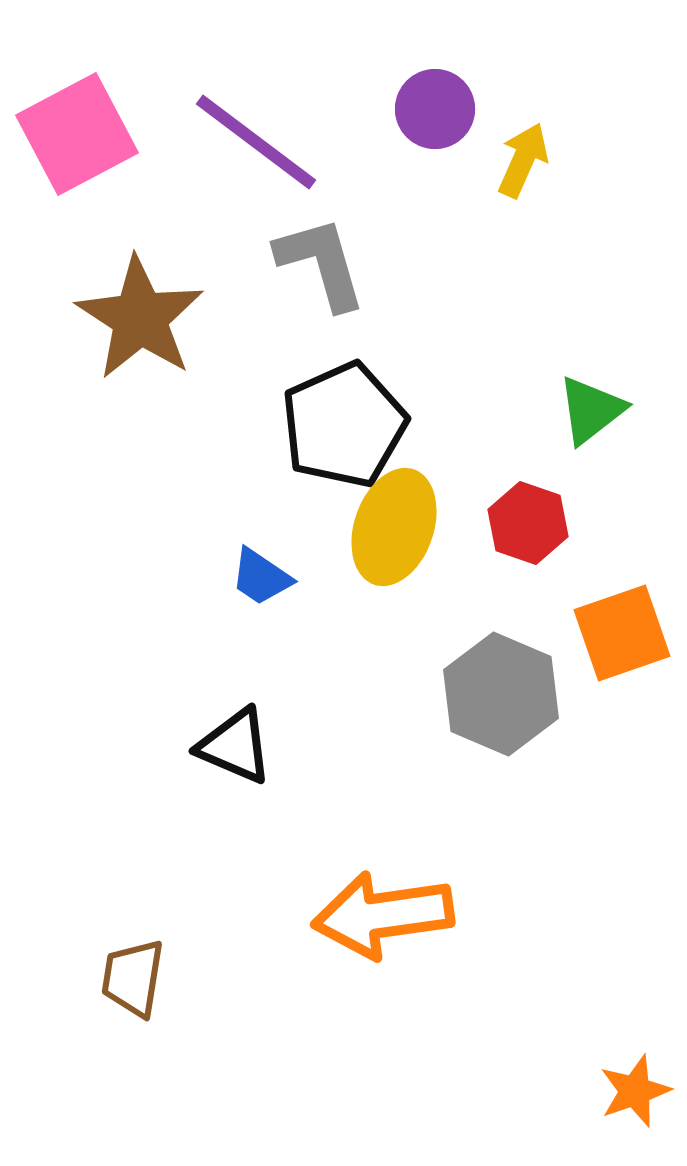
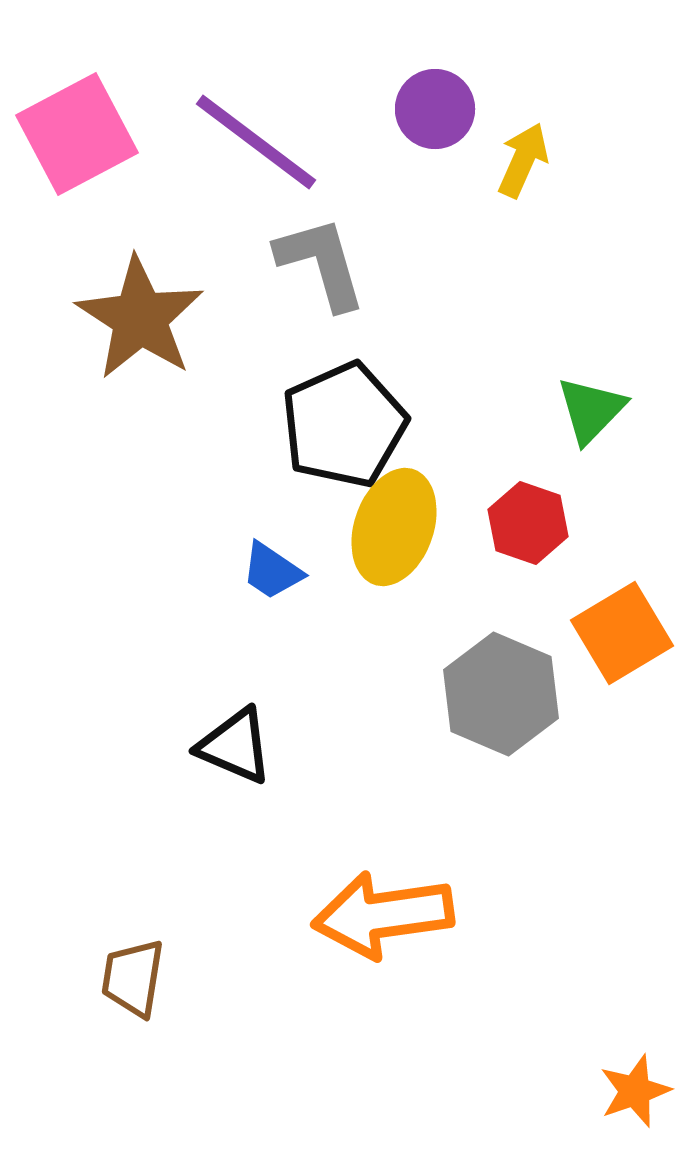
green triangle: rotated 8 degrees counterclockwise
blue trapezoid: moved 11 px right, 6 px up
orange square: rotated 12 degrees counterclockwise
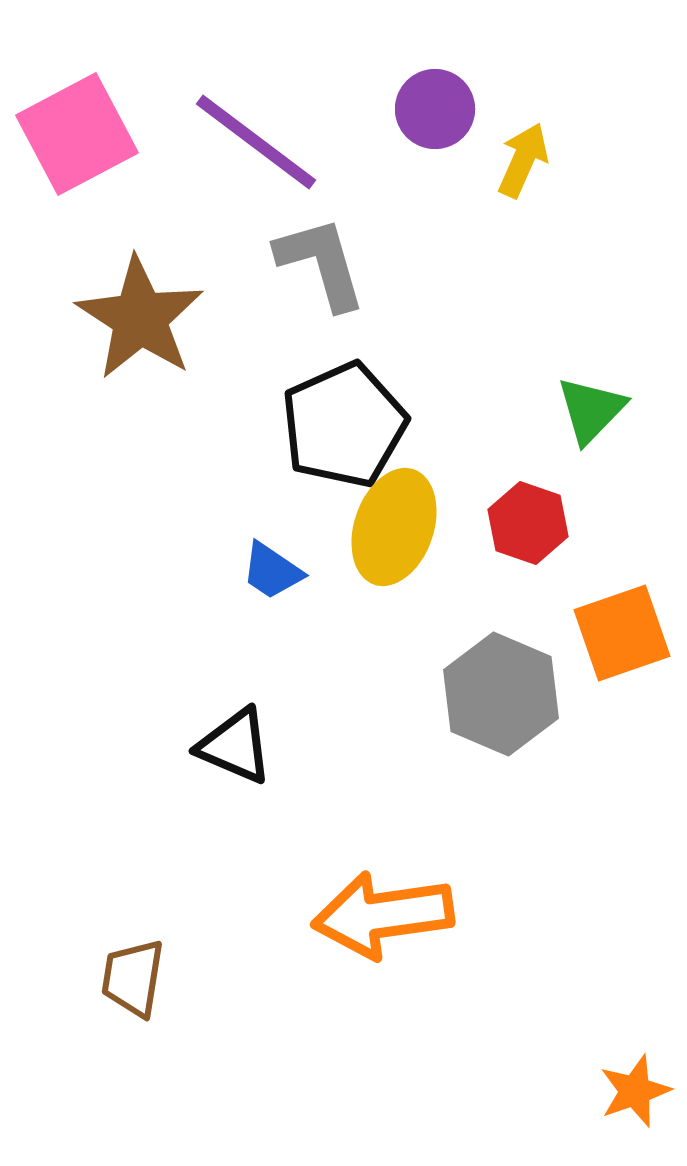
orange square: rotated 12 degrees clockwise
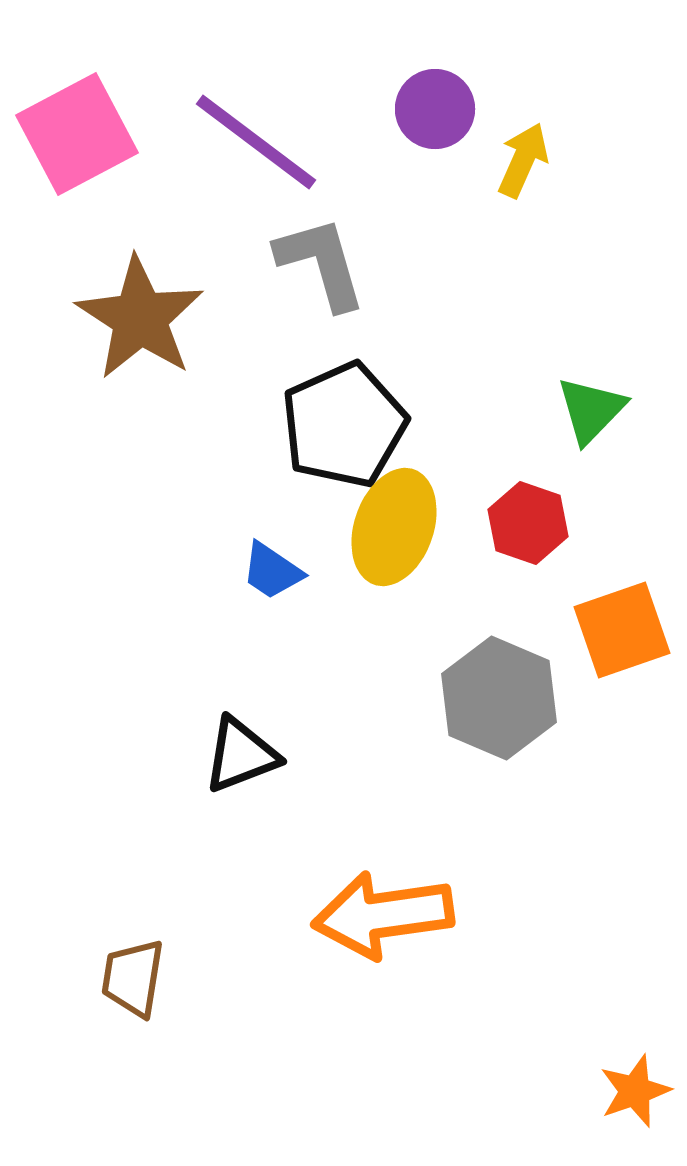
orange square: moved 3 px up
gray hexagon: moved 2 px left, 4 px down
black triangle: moved 6 px right, 9 px down; rotated 44 degrees counterclockwise
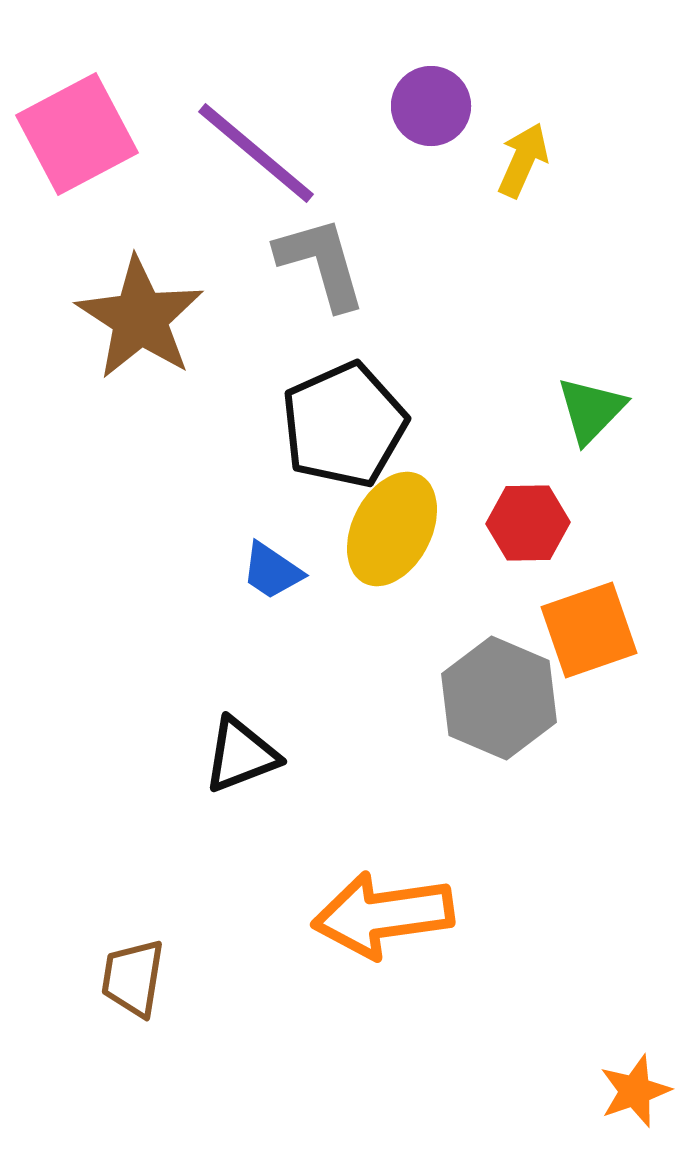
purple circle: moved 4 px left, 3 px up
purple line: moved 11 px down; rotated 3 degrees clockwise
red hexagon: rotated 20 degrees counterclockwise
yellow ellipse: moved 2 px left, 2 px down; rotated 8 degrees clockwise
orange square: moved 33 px left
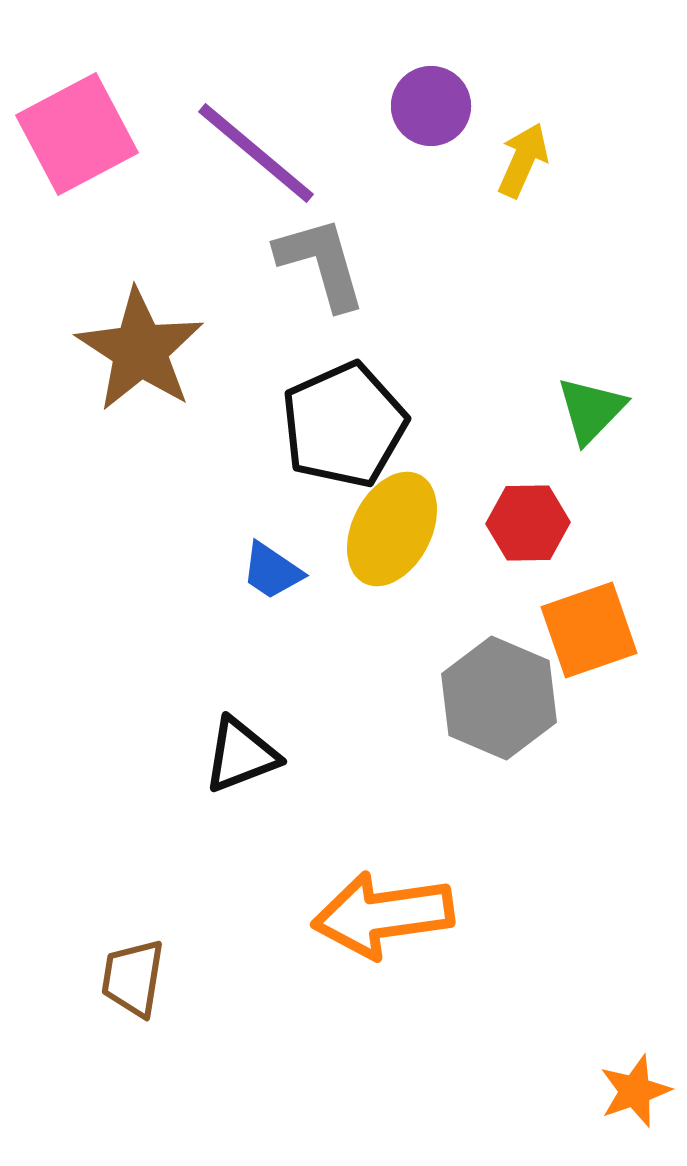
brown star: moved 32 px down
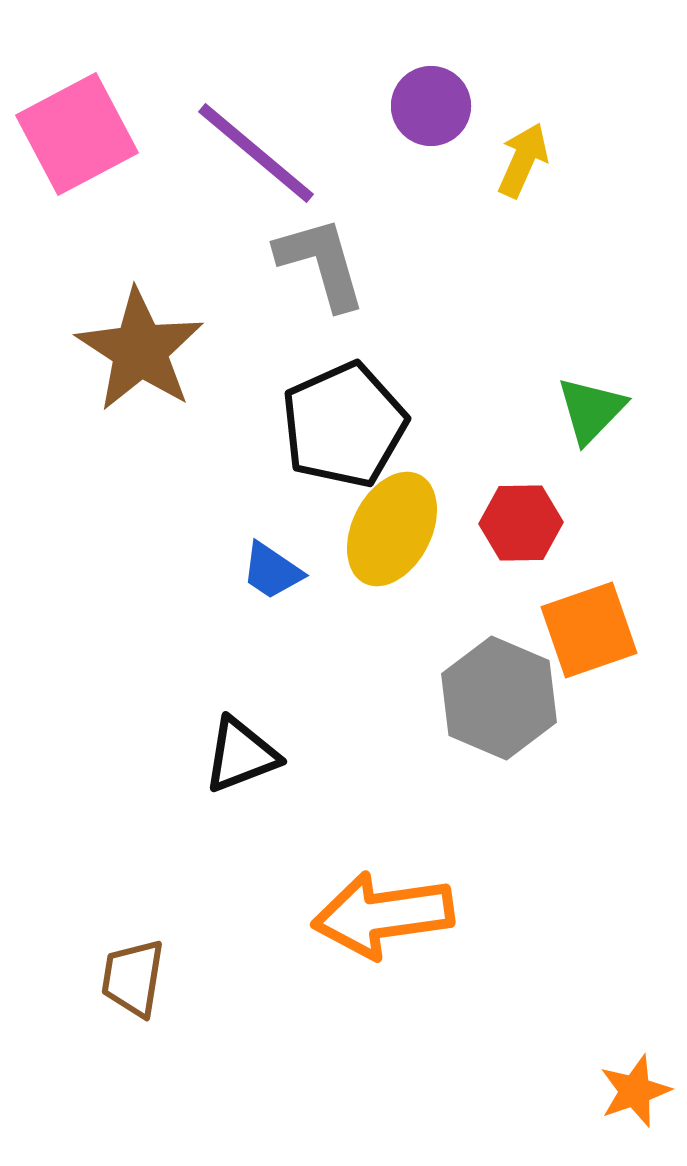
red hexagon: moved 7 px left
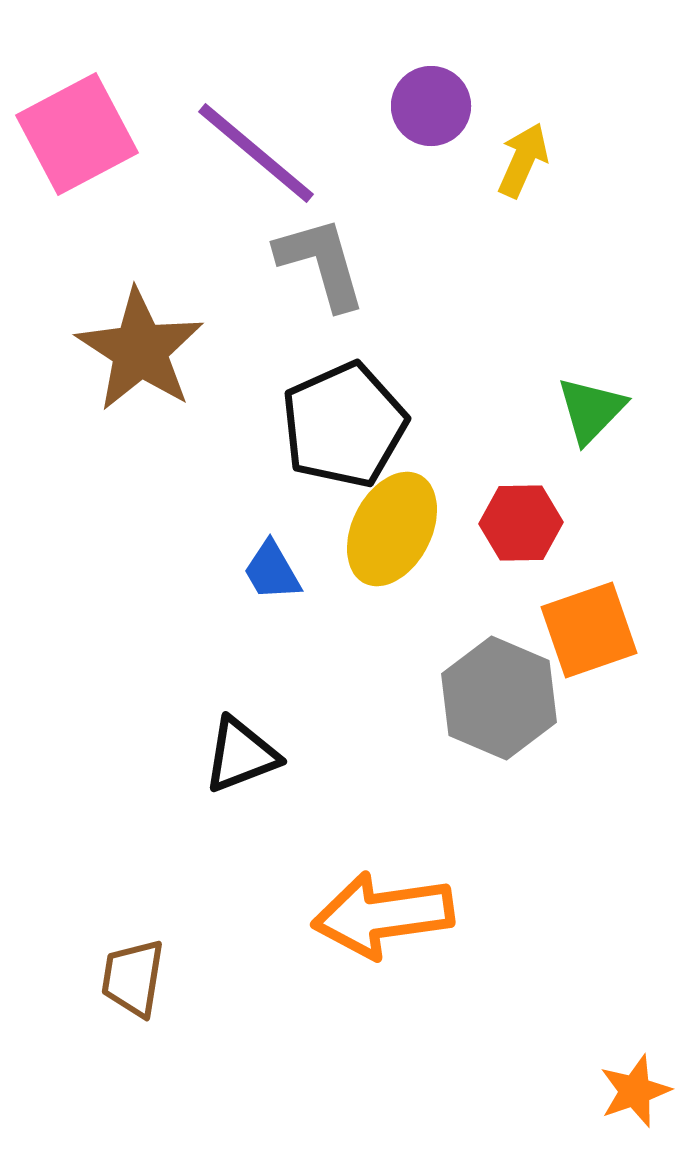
blue trapezoid: rotated 26 degrees clockwise
